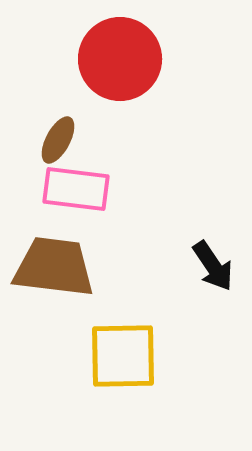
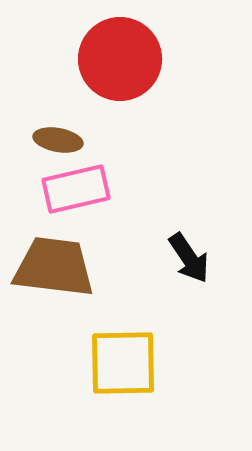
brown ellipse: rotated 72 degrees clockwise
pink rectangle: rotated 20 degrees counterclockwise
black arrow: moved 24 px left, 8 px up
yellow square: moved 7 px down
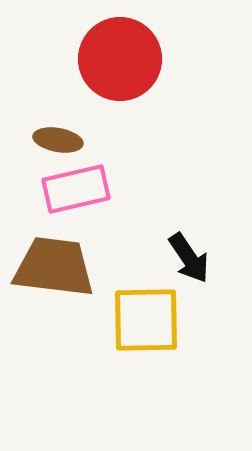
yellow square: moved 23 px right, 43 px up
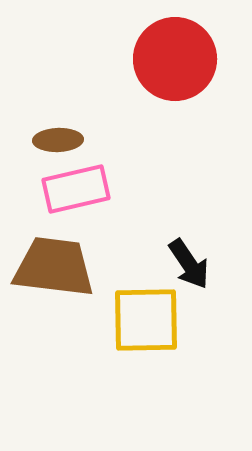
red circle: moved 55 px right
brown ellipse: rotated 12 degrees counterclockwise
black arrow: moved 6 px down
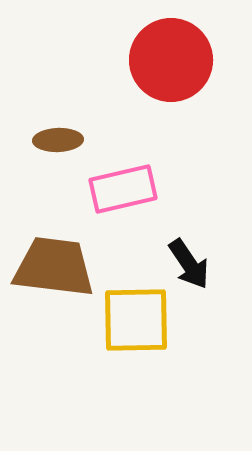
red circle: moved 4 px left, 1 px down
pink rectangle: moved 47 px right
yellow square: moved 10 px left
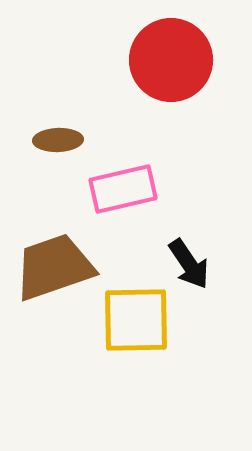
brown trapezoid: rotated 26 degrees counterclockwise
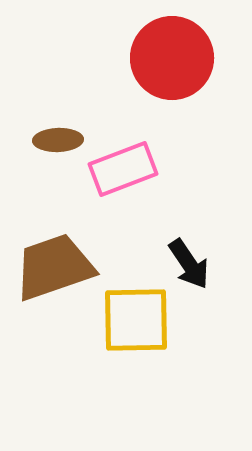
red circle: moved 1 px right, 2 px up
pink rectangle: moved 20 px up; rotated 8 degrees counterclockwise
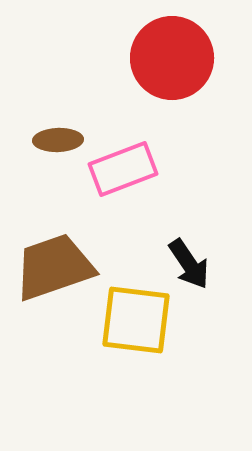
yellow square: rotated 8 degrees clockwise
